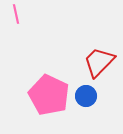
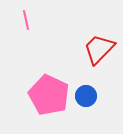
pink line: moved 10 px right, 6 px down
red trapezoid: moved 13 px up
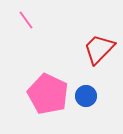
pink line: rotated 24 degrees counterclockwise
pink pentagon: moved 1 px left, 1 px up
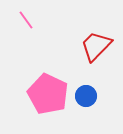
red trapezoid: moved 3 px left, 3 px up
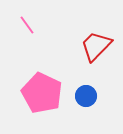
pink line: moved 1 px right, 5 px down
pink pentagon: moved 6 px left, 1 px up
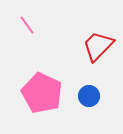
red trapezoid: moved 2 px right
blue circle: moved 3 px right
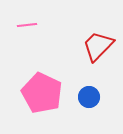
pink line: rotated 60 degrees counterclockwise
blue circle: moved 1 px down
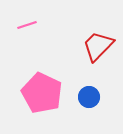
pink line: rotated 12 degrees counterclockwise
